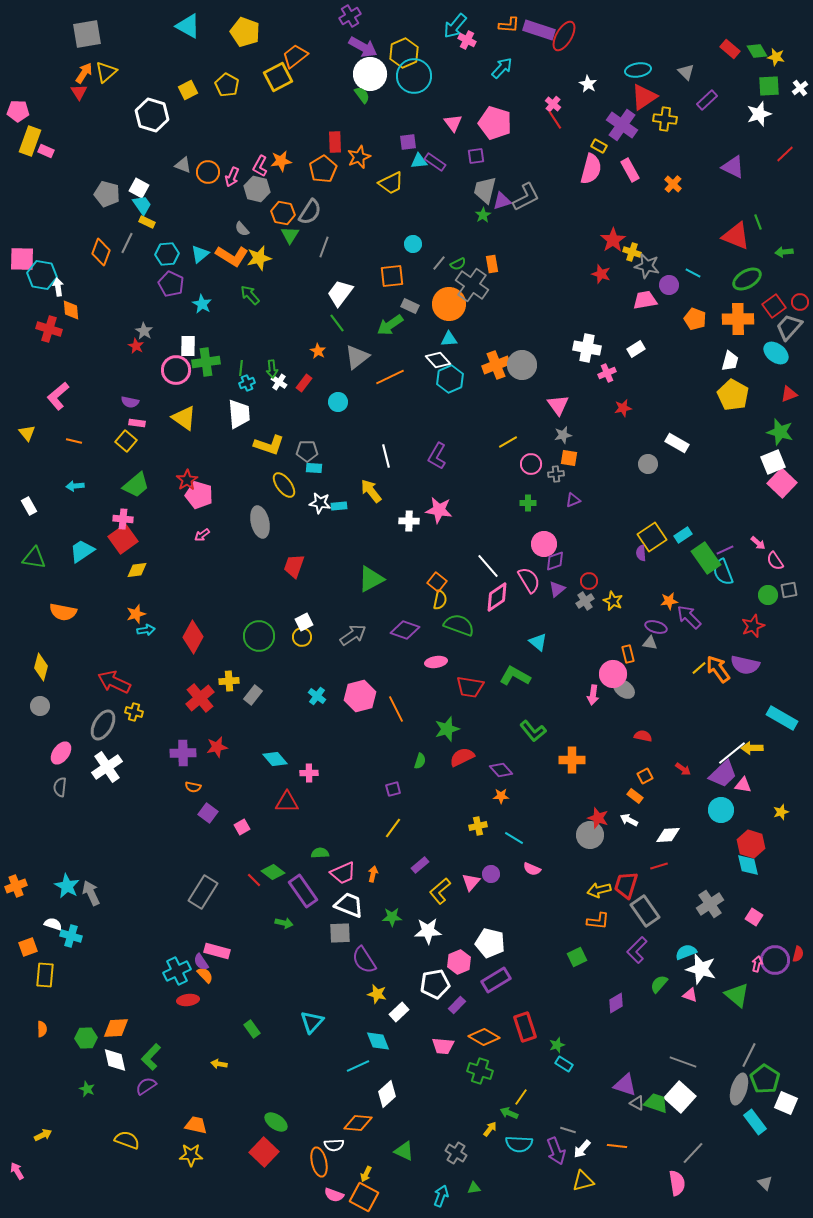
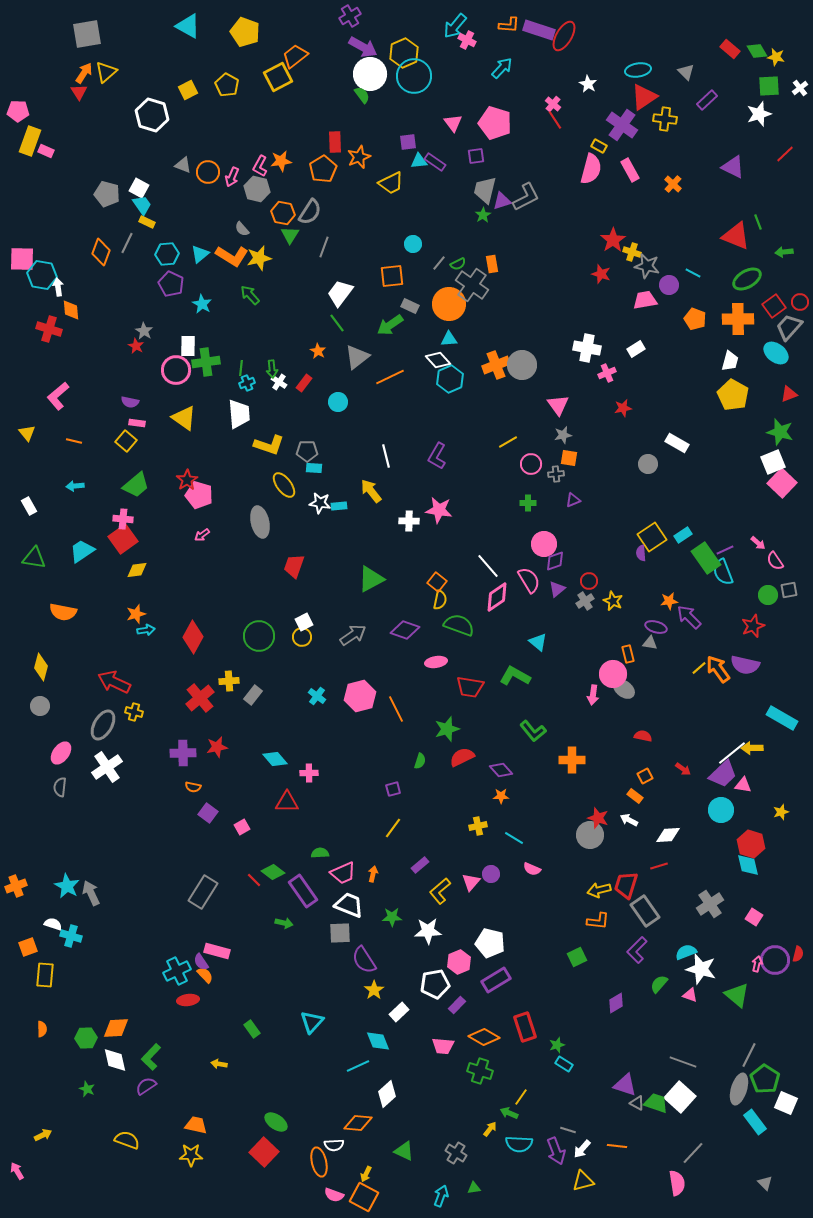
yellow star at (377, 994): moved 3 px left, 4 px up; rotated 24 degrees clockwise
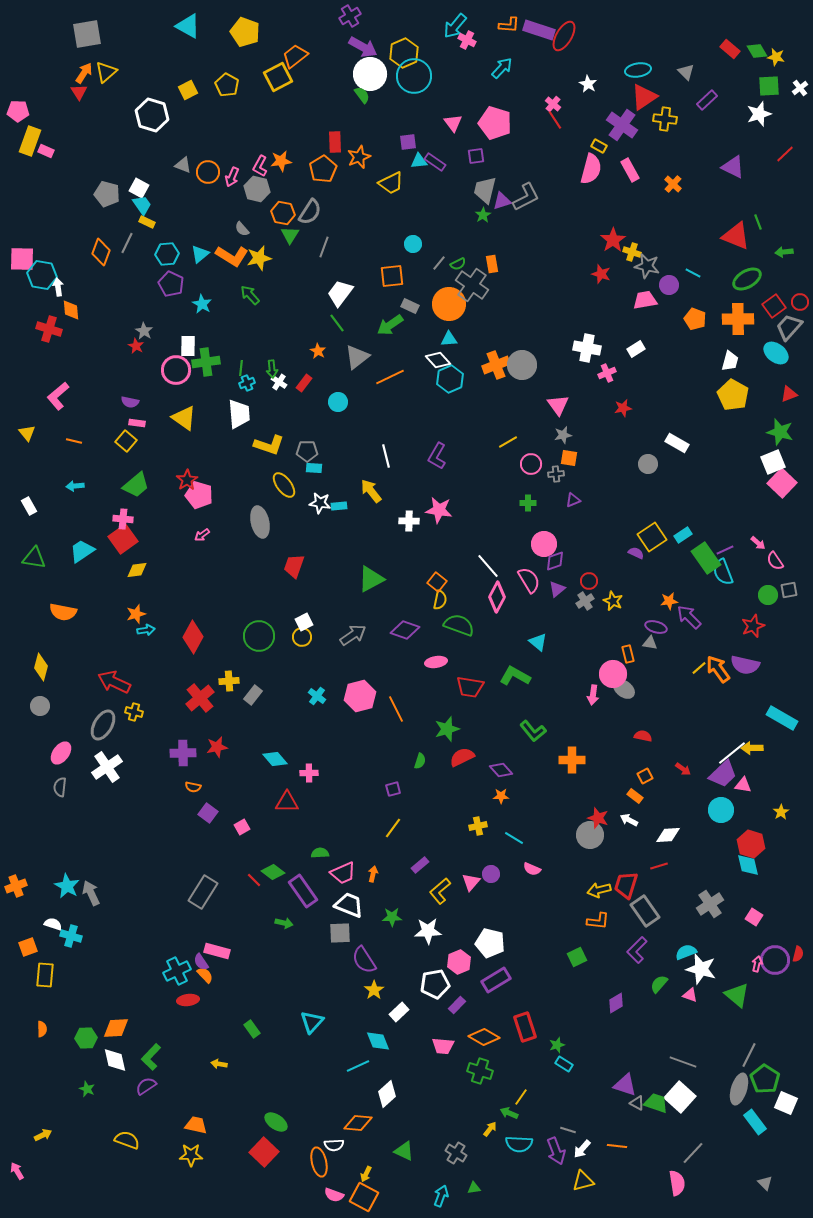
purple semicircle at (641, 553): moved 5 px left; rotated 119 degrees clockwise
pink diamond at (497, 597): rotated 28 degrees counterclockwise
yellow star at (781, 812): rotated 14 degrees counterclockwise
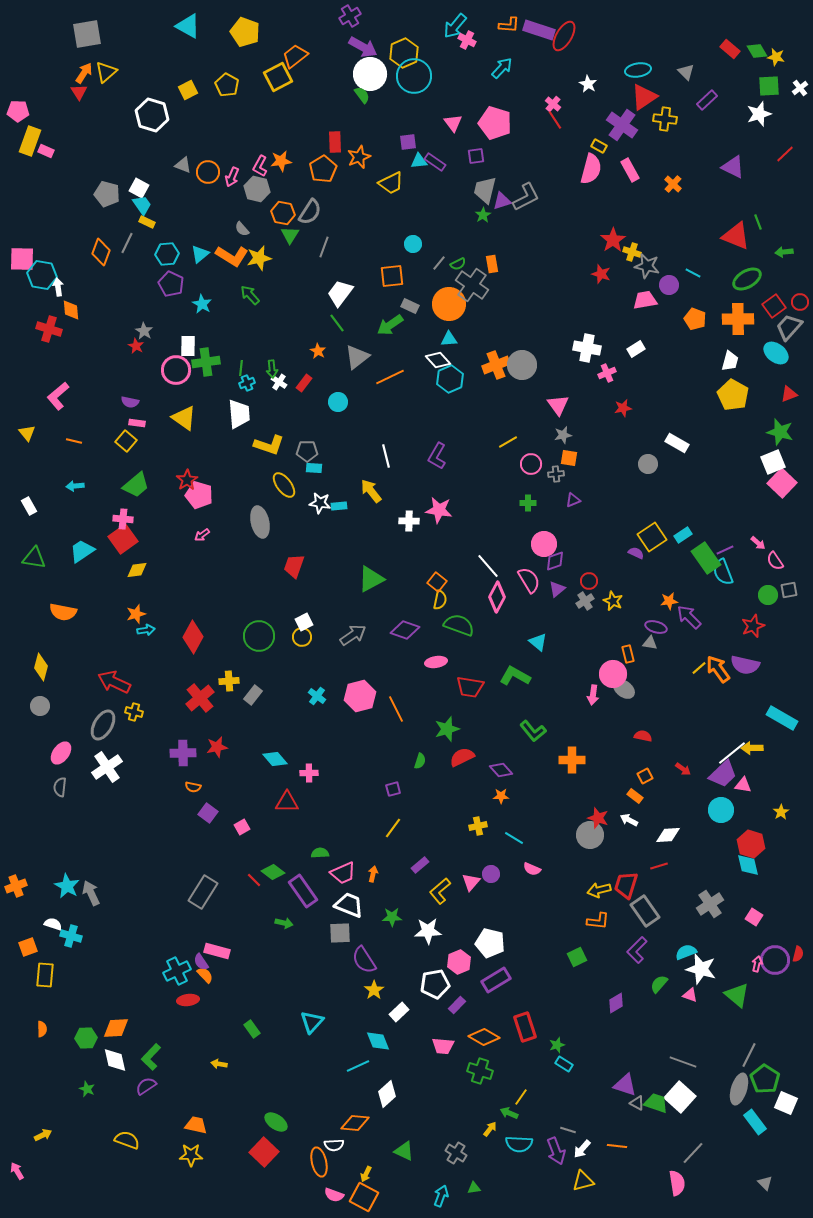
orange diamond at (358, 1123): moved 3 px left
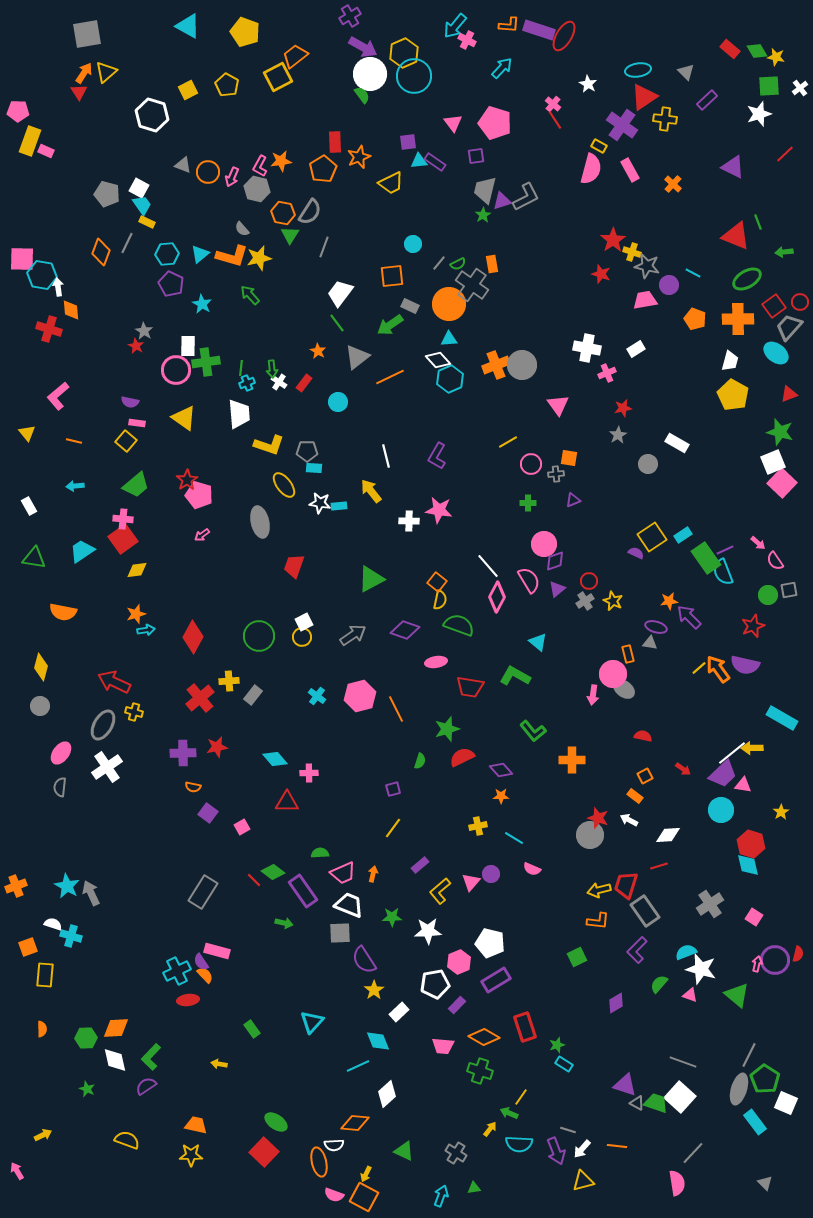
orange L-shape at (232, 256): rotated 16 degrees counterclockwise
gray star at (563, 435): moved 55 px right; rotated 18 degrees counterclockwise
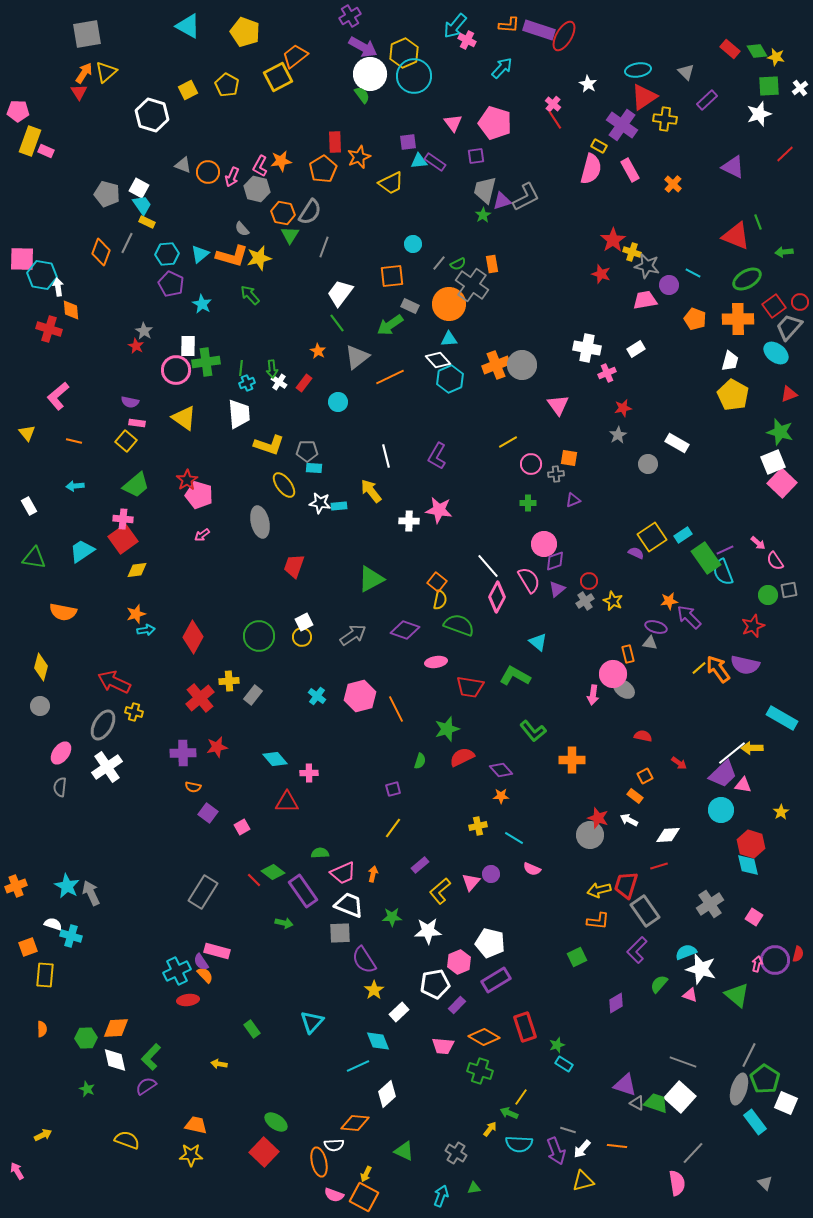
red arrow at (683, 769): moved 4 px left, 6 px up
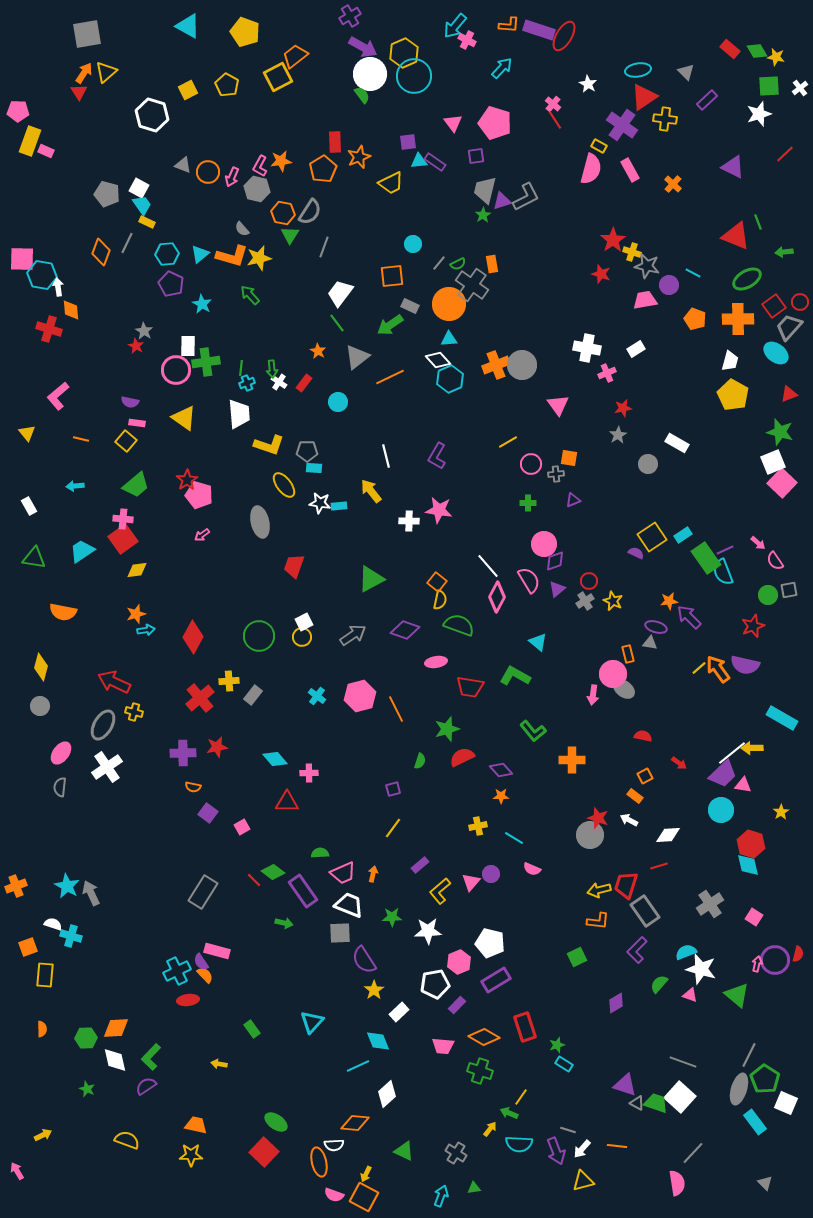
orange line at (74, 441): moved 7 px right, 2 px up
